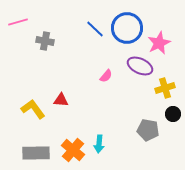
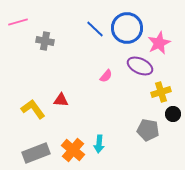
yellow cross: moved 4 px left, 4 px down
gray rectangle: rotated 20 degrees counterclockwise
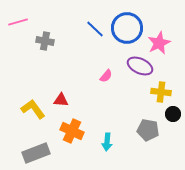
yellow cross: rotated 24 degrees clockwise
cyan arrow: moved 8 px right, 2 px up
orange cross: moved 1 px left, 19 px up; rotated 15 degrees counterclockwise
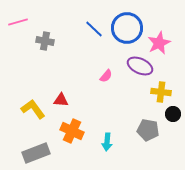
blue line: moved 1 px left
